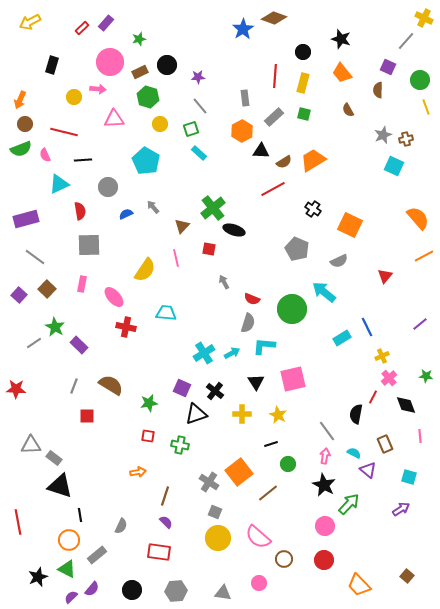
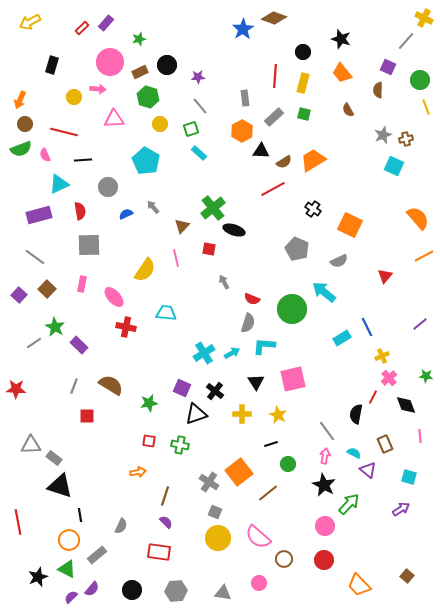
purple rectangle at (26, 219): moved 13 px right, 4 px up
red square at (148, 436): moved 1 px right, 5 px down
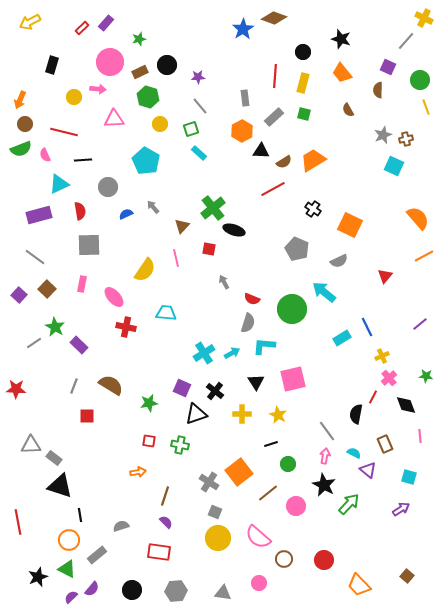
gray semicircle at (121, 526): rotated 133 degrees counterclockwise
pink circle at (325, 526): moved 29 px left, 20 px up
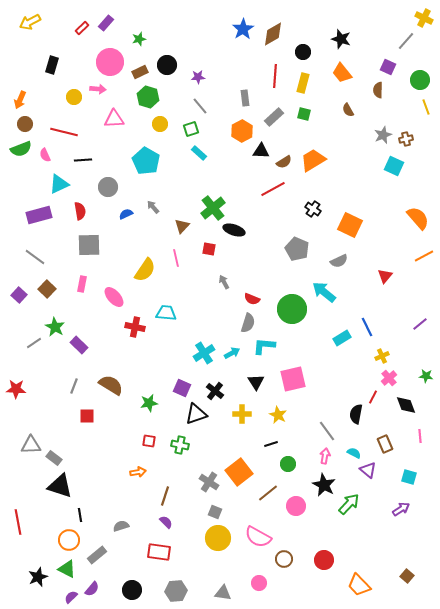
brown diamond at (274, 18): moved 1 px left, 16 px down; rotated 50 degrees counterclockwise
red cross at (126, 327): moved 9 px right
pink semicircle at (258, 537): rotated 12 degrees counterclockwise
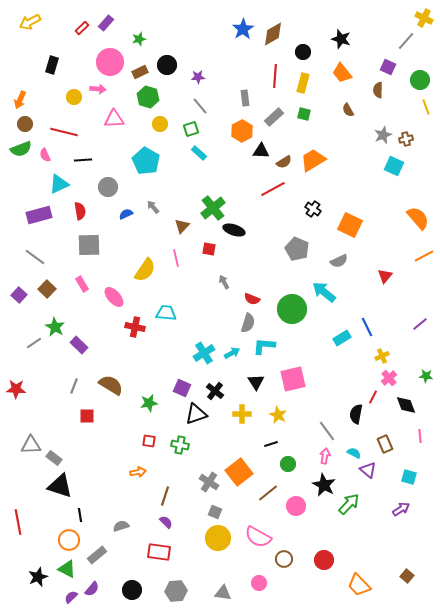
pink rectangle at (82, 284): rotated 42 degrees counterclockwise
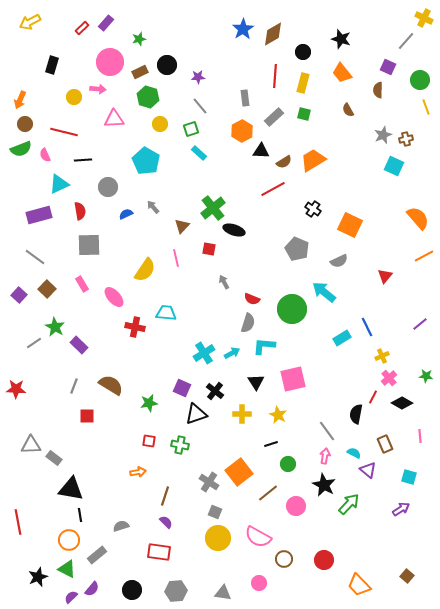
black diamond at (406, 405): moved 4 px left, 2 px up; rotated 40 degrees counterclockwise
black triangle at (60, 486): moved 11 px right, 3 px down; rotated 8 degrees counterclockwise
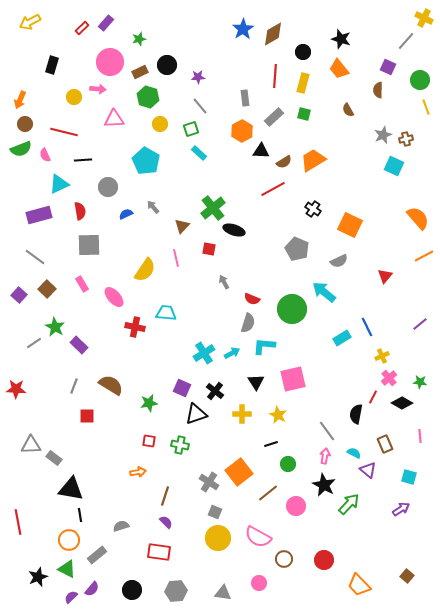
orange trapezoid at (342, 73): moved 3 px left, 4 px up
green star at (426, 376): moved 6 px left, 6 px down
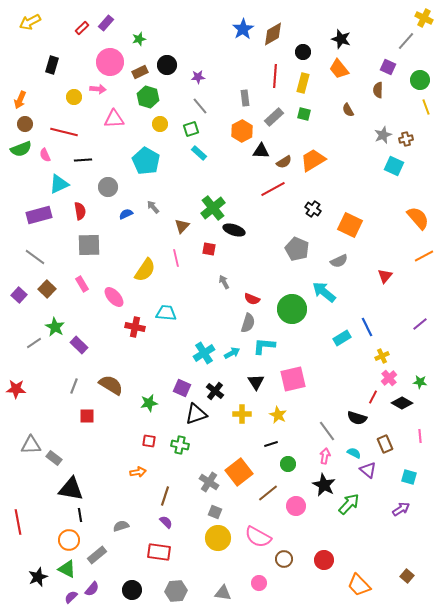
black semicircle at (356, 414): moved 1 px right, 4 px down; rotated 84 degrees counterclockwise
